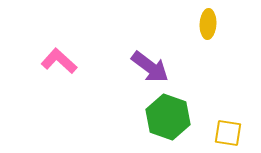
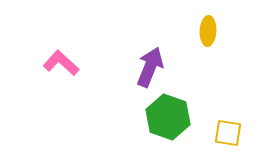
yellow ellipse: moved 7 px down
pink L-shape: moved 2 px right, 2 px down
purple arrow: rotated 105 degrees counterclockwise
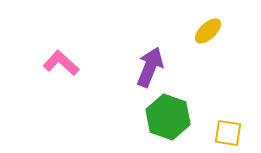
yellow ellipse: rotated 44 degrees clockwise
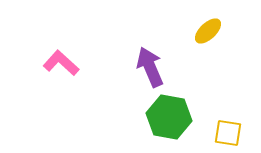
purple arrow: rotated 45 degrees counterclockwise
green hexagon: moved 1 px right; rotated 9 degrees counterclockwise
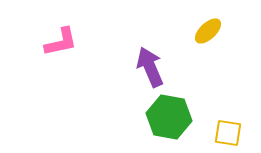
pink L-shape: moved 21 px up; rotated 126 degrees clockwise
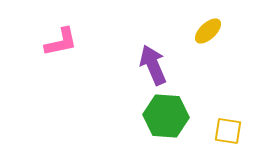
purple arrow: moved 3 px right, 2 px up
green hexagon: moved 3 px left, 1 px up; rotated 6 degrees counterclockwise
yellow square: moved 2 px up
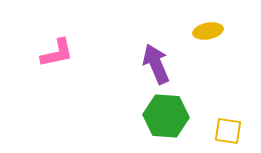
yellow ellipse: rotated 32 degrees clockwise
pink L-shape: moved 4 px left, 11 px down
purple arrow: moved 3 px right, 1 px up
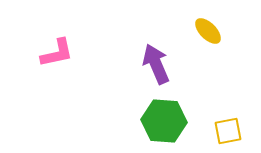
yellow ellipse: rotated 56 degrees clockwise
green hexagon: moved 2 px left, 5 px down
yellow square: rotated 20 degrees counterclockwise
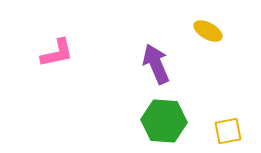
yellow ellipse: rotated 16 degrees counterclockwise
